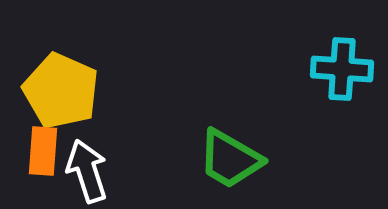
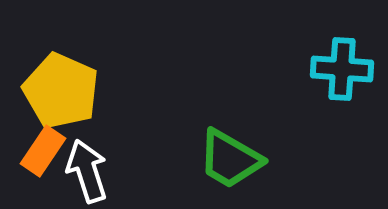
orange rectangle: rotated 30 degrees clockwise
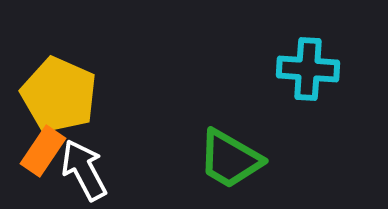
cyan cross: moved 34 px left
yellow pentagon: moved 2 px left, 4 px down
white arrow: moved 3 px left, 1 px up; rotated 10 degrees counterclockwise
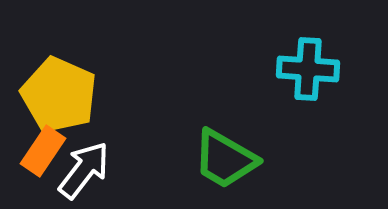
green trapezoid: moved 5 px left
white arrow: rotated 66 degrees clockwise
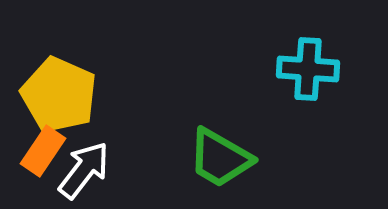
green trapezoid: moved 5 px left, 1 px up
